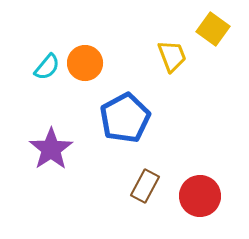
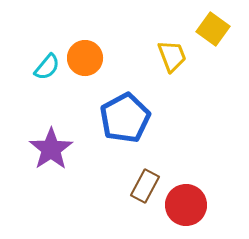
orange circle: moved 5 px up
red circle: moved 14 px left, 9 px down
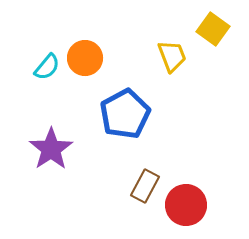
blue pentagon: moved 4 px up
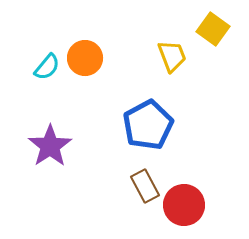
blue pentagon: moved 23 px right, 11 px down
purple star: moved 1 px left, 3 px up
brown rectangle: rotated 56 degrees counterclockwise
red circle: moved 2 px left
